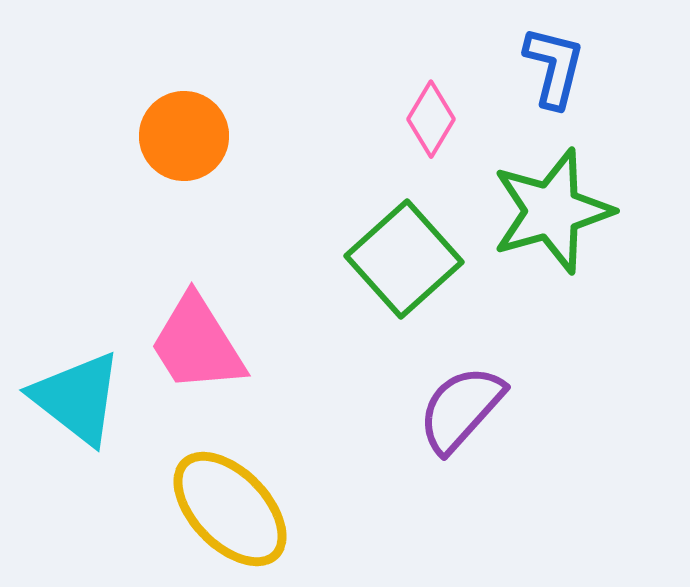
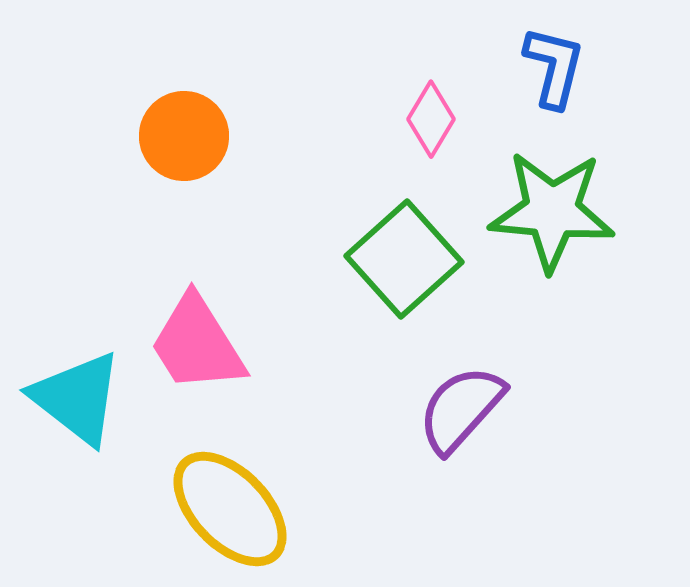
green star: rotated 21 degrees clockwise
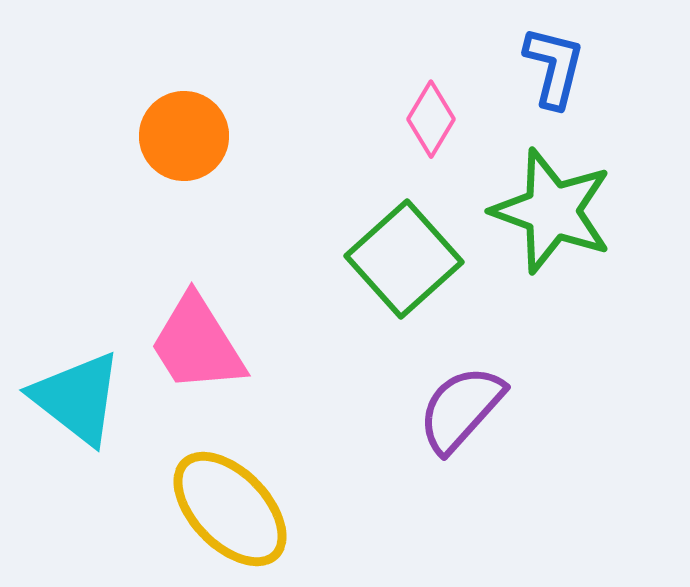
green star: rotated 15 degrees clockwise
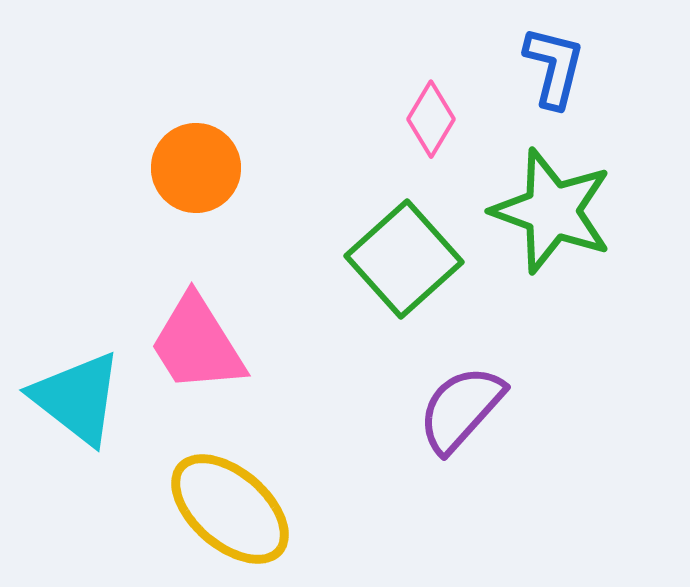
orange circle: moved 12 px right, 32 px down
yellow ellipse: rotated 5 degrees counterclockwise
